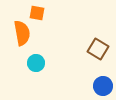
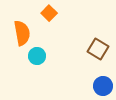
orange square: moved 12 px right; rotated 35 degrees clockwise
cyan circle: moved 1 px right, 7 px up
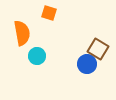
orange square: rotated 28 degrees counterclockwise
blue circle: moved 16 px left, 22 px up
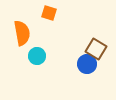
brown square: moved 2 px left
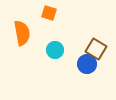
cyan circle: moved 18 px right, 6 px up
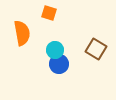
blue circle: moved 28 px left
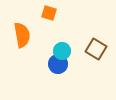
orange semicircle: moved 2 px down
cyan circle: moved 7 px right, 1 px down
blue circle: moved 1 px left
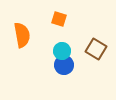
orange square: moved 10 px right, 6 px down
blue circle: moved 6 px right, 1 px down
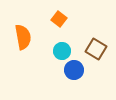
orange square: rotated 21 degrees clockwise
orange semicircle: moved 1 px right, 2 px down
blue circle: moved 10 px right, 5 px down
